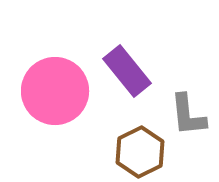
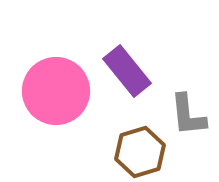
pink circle: moved 1 px right
brown hexagon: rotated 9 degrees clockwise
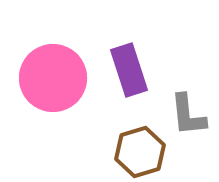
purple rectangle: moved 2 px right, 1 px up; rotated 21 degrees clockwise
pink circle: moved 3 px left, 13 px up
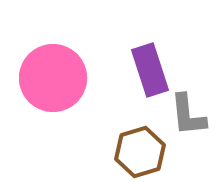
purple rectangle: moved 21 px right
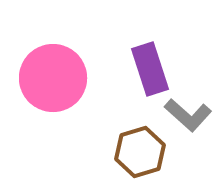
purple rectangle: moved 1 px up
gray L-shape: rotated 42 degrees counterclockwise
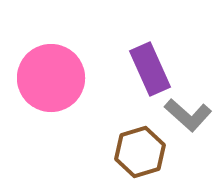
purple rectangle: rotated 6 degrees counterclockwise
pink circle: moved 2 px left
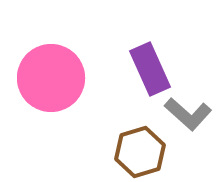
gray L-shape: moved 1 px up
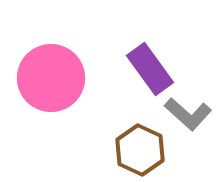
purple rectangle: rotated 12 degrees counterclockwise
brown hexagon: moved 2 px up; rotated 18 degrees counterclockwise
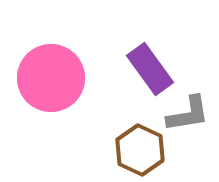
gray L-shape: rotated 51 degrees counterclockwise
